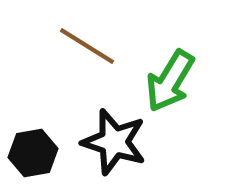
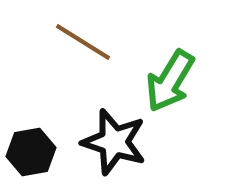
brown line: moved 4 px left, 4 px up
black hexagon: moved 2 px left, 1 px up
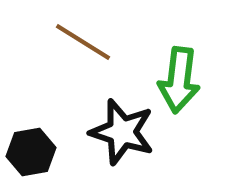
green arrow: moved 9 px right, 1 px up; rotated 24 degrees counterclockwise
black star: moved 8 px right, 10 px up
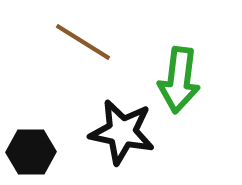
black star: rotated 6 degrees counterclockwise
black hexagon: rotated 9 degrees clockwise
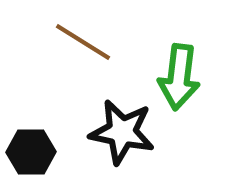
green arrow: moved 3 px up
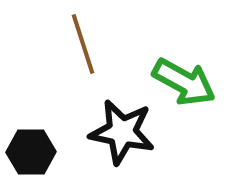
brown line: moved 2 px down; rotated 40 degrees clockwise
green arrow: moved 5 px right, 5 px down; rotated 68 degrees counterclockwise
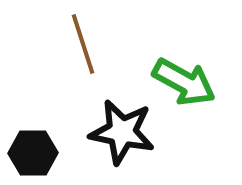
black hexagon: moved 2 px right, 1 px down
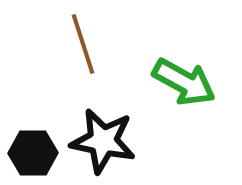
black star: moved 19 px left, 9 px down
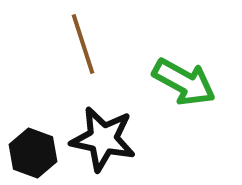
black star: moved 2 px up
black hexagon: rotated 21 degrees clockwise
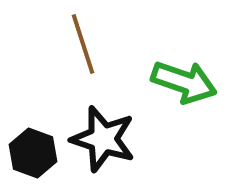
green arrow: rotated 10 degrees counterclockwise
black star: rotated 6 degrees clockwise
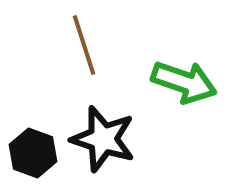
brown line: moved 1 px right, 1 px down
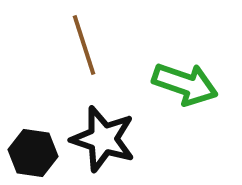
green arrow: moved 1 px right, 2 px down
black hexagon: rotated 12 degrees counterclockwise
